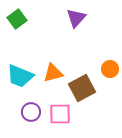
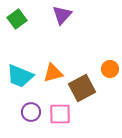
purple triangle: moved 14 px left, 3 px up
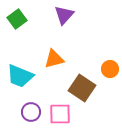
purple triangle: moved 2 px right
orange triangle: moved 1 px right, 14 px up
brown square: rotated 28 degrees counterclockwise
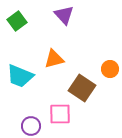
purple triangle: rotated 25 degrees counterclockwise
green square: moved 2 px down
purple circle: moved 14 px down
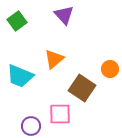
orange triangle: rotated 25 degrees counterclockwise
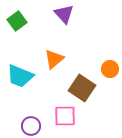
purple triangle: moved 1 px up
pink square: moved 5 px right, 2 px down
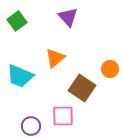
purple triangle: moved 4 px right, 3 px down
orange triangle: moved 1 px right, 1 px up
pink square: moved 2 px left
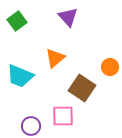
orange circle: moved 2 px up
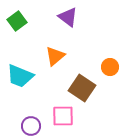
purple triangle: rotated 10 degrees counterclockwise
orange triangle: moved 2 px up
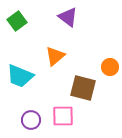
brown square: moved 1 px right; rotated 20 degrees counterclockwise
purple circle: moved 6 px up
